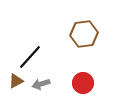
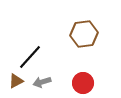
gray arrow: moved 1 px right, 2 px up
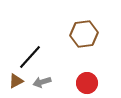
red circle: moved 4 px right
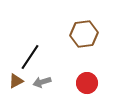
black line: rotated 8 degrees counterclockwise
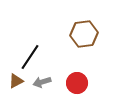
red circle: moved 10 px left
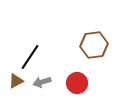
brown hexagon: moved 10 px right, 11 px down
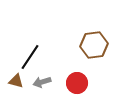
brown triangle: rotated 42 degrees clockwise
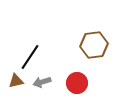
brown triangle: rotated 28 degrees counterclockwise
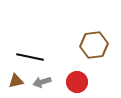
black line: rotated 68 degrees clockwise
red circle: moved 1 px up
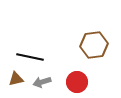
brown triangle: moved 2 px up
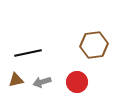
black line: moved 2 px left, 4 px up; rotated 24 degrees counterclockwise
brown triangle: moved 1 px down
